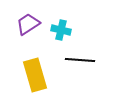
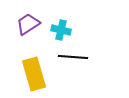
black line: moved 7 px left, 3 px up
yellow rectangle: moved 1 px left, 1 px up
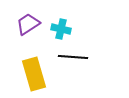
cyan cross: moved 1 px up
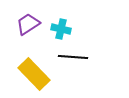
yellow rectangle: rotated 28 degrees counterclockwise
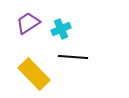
purple trapezoid: moved 1 px up
cyan cross: rotated 36 degrees counterclockwise
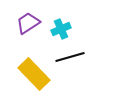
black line: moved 3 px left; rotated 20 degrees counterclockwise
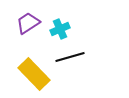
cyan cross: moved 1 px left
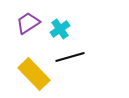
cyan cross: rotated 12 degrees counterclockwise
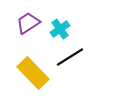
black line: rotated 16 degrees counterclockwise
yellow rectangle: moved 1 px left, 1 px up
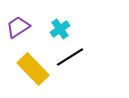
purple trapezoid: moved 10 px left, 4 px down
yellow rectangle: moved 4 px up
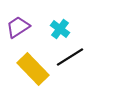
cyan cross: rotated 18 degrees counterclockwise
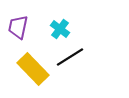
purple trapezoid: rotated 45 degrees counterclockwise
